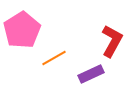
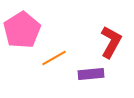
red L-shape: moved 1 px left, 1 px down
purple rectangle: rotated 20 degrees clockwise
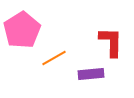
red L-shape: rotated 28 degrees counterclockwise
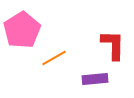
red L-shape: moved 2 px right, 3 px down
purple rectangle: moved 4 px right, 5 px down
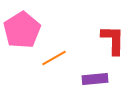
red L-shape: moved 5 px up
